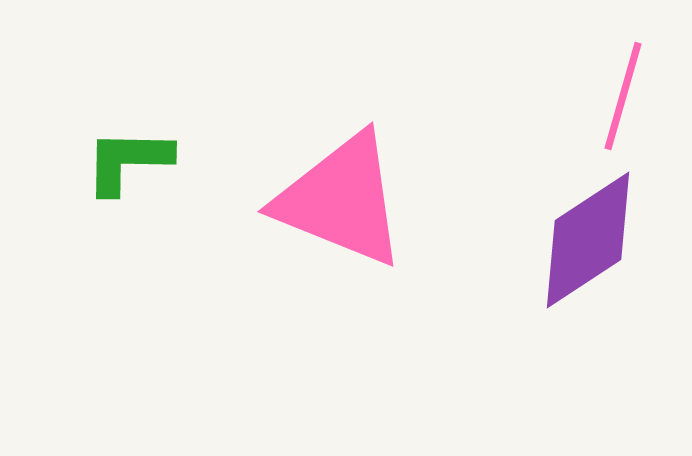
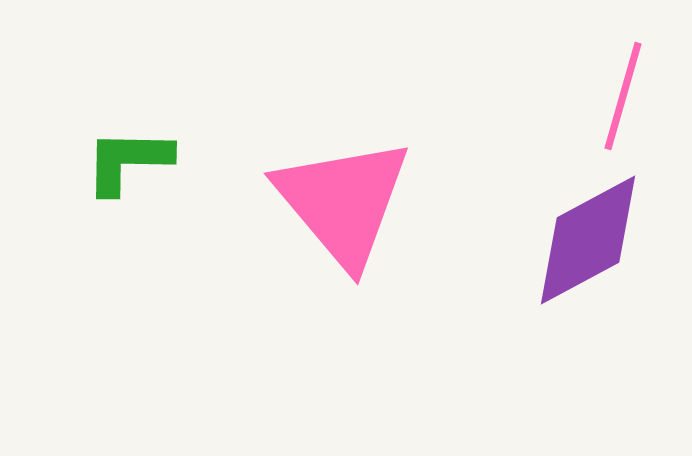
pink triangle: moved 2 px right, 2 px down; rotated 28 degrees clockwise
purple diamond: rotated 5 degrees clockwise
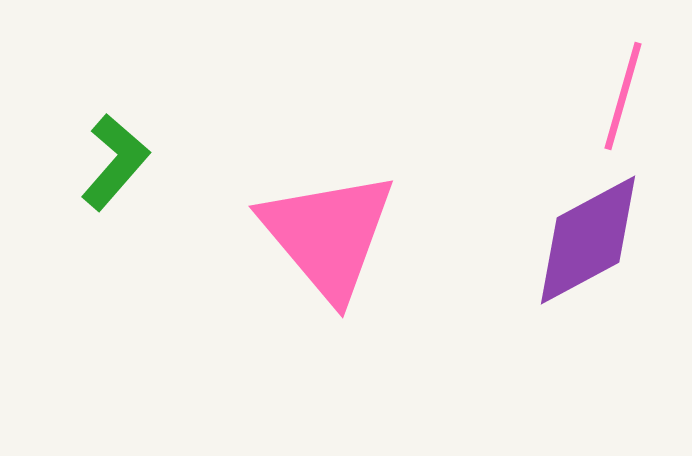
green L-shape: moved 13 px left, 1 px down; rotated 130 degrees clockwise
pink triangle: moved 15 px left, 33 px down
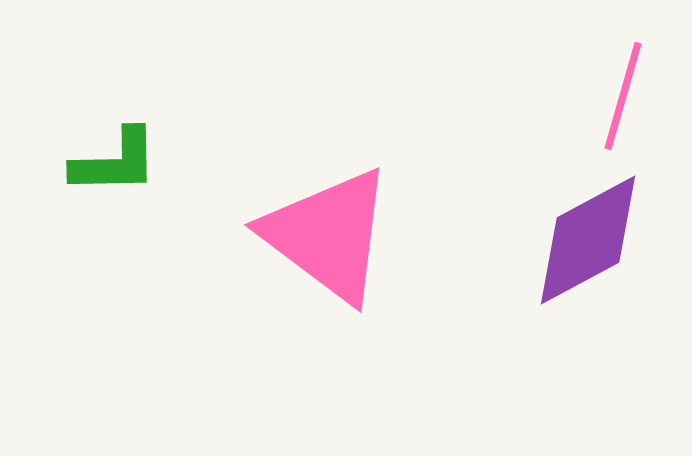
green L-shape: rotated 48 degrees clockwise
pink triangle: rotated 13 degrees counterclockwise
